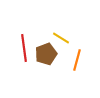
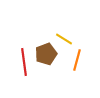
yellow line: moved 3 px right, 1 px down
red line: moved 14 px down
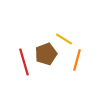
red line: rotated 8 degrees counterclockwise
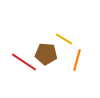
brown pentagon: rotated 25 degrees clockwise
red line: rotated 40 degrees counterclockwise
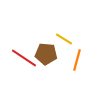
red line: moved 4 px up
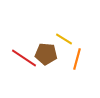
orange line: moved 1 px up
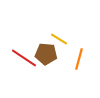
yellow line: moved 5 px left
orange line: moved 2 px right
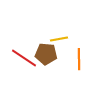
yellow line: rotated 42 degrees counterclockwise
orange line: rotated 15 degrees counterclockwise
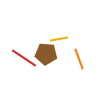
orange line: rotated 20 degrees counterclockwise
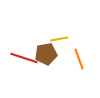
brown pentagon: rotated 15 degrees counterclockwise
red line: rotated 16 degrees counterclockwise
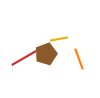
brown pentagon: rotated 10 degrees counterclockwise
red line: rotated 48 degrees counterclockwise
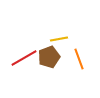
brown pentagon: moved 3 px right, 3 px down
